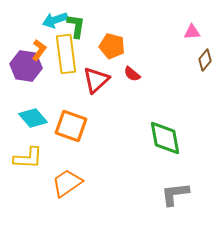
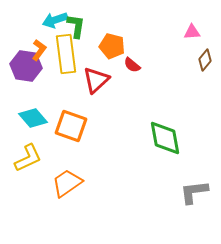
red semicircle: moved 9 px up
yellow L-shape: rotated 28 degrees counterclockwise
gray L-shape: moved 19 px right, 2 px up
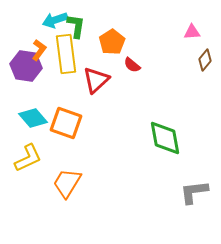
orange pentagon: moved 4 px up; rotated 25 degrees clockwise
orange square: moved 5 px left, 3 px up
orange trapezoid: rotated 24 degrees counterclockwise
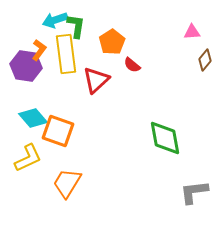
orange square: moved 8 px left, 8 px down
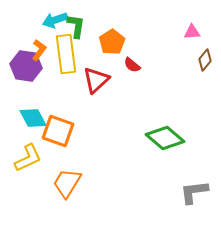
cyan diamond: rotated 12 degrees clockwise
green diamond: rotated 39 degrees counterclockwise
